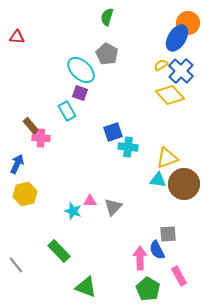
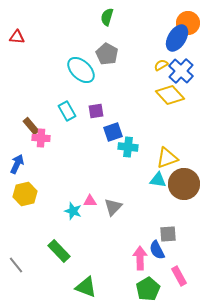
purple square: moved 16 px right, 18 px down; rotated 28 degrees counterclockwise
green pentagon: rotated 10 degrees clockwise
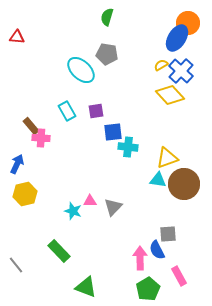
gray pentagon: rotated 20 degrees counterclockwise
blue square: rotated 12 degrees clockwise
